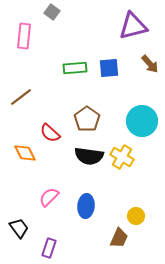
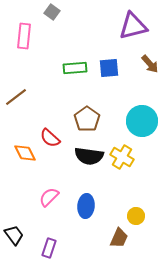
brown line: moved 5 px left
red semicircle: moved 5 px down
black trapezoid: moved 5 px left, 7 px down
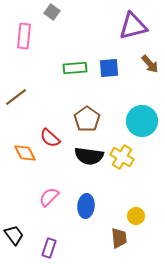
brown trapezoid: rotated 30 degrees counterclockwise
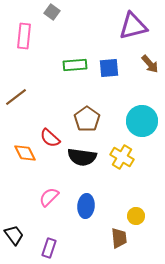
green rectangle: moved 3 px up
black semicircle: moved 7 px left, 1 px down
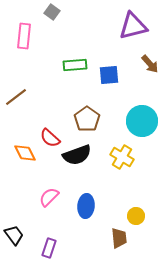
blue square: moved 7 px down
black semicircle: moved 5 px left, 2 px up; rotated 28 degrees counterclockwise
